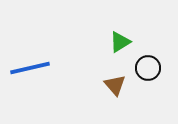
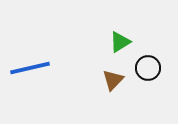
brown triangle: moved 2 px left, 5 px up; rotated 25 degrees clockwise
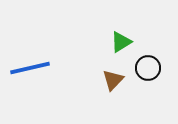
green triangle: moved 1 px right
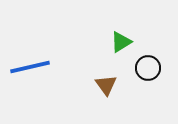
blue line: moved 1 px up
brown triangle: moved 7 px left, 5 px down; rotated 20 degrees counterclockwise
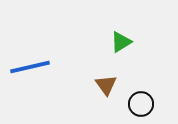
black circle: moved 7 px left, 36 px down
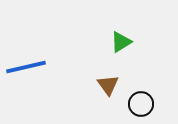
blue line: moved 4 px left
brown triangle: moved 2 px right
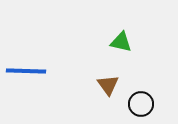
green triangle: rotated 45 degrees clockwise
blue line: moved 4 px down; rotated 15 degrees clockwise
